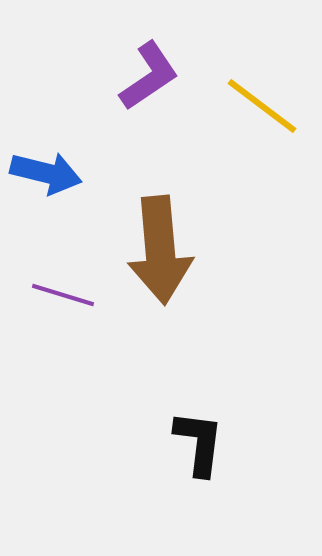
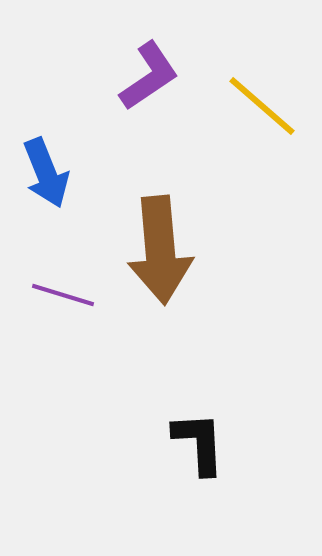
yellow line: rotated 4 degrees clockwise
blue arrow: rotated 54 degrees clockwise
black L-shape: rotated 10 degrees counterclockwise
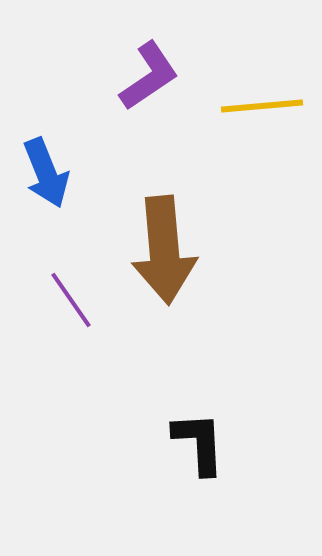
yellow line: rotated 46 degrees counterclockwise
brown arrow: moved 4 px right
purple line: moved 8 px right, 5 px down; rotated 38 degrees clockwise
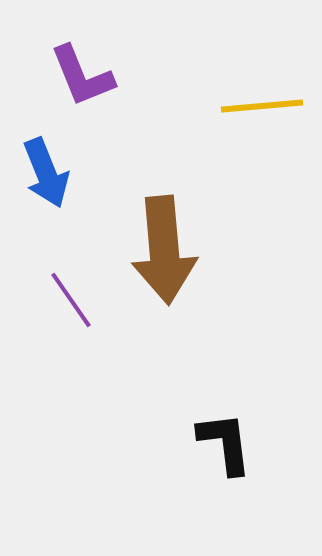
purple L-shape: moved 67 px left; rotated 102 degrees clockwise
black L-shape: moved 26 px right; rotated 4 degrees counterclockwise
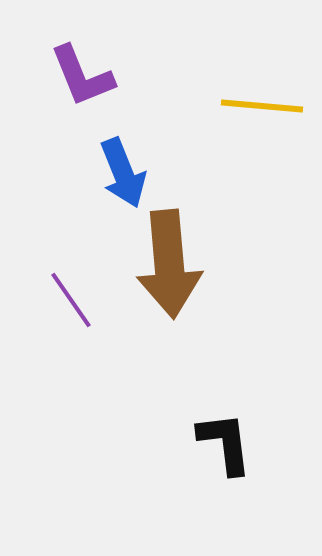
yellow line: rotated 10 degrees clockwise
blue arrow: moved 77 px right
brown arrow: moved 5 px right, 14 px down
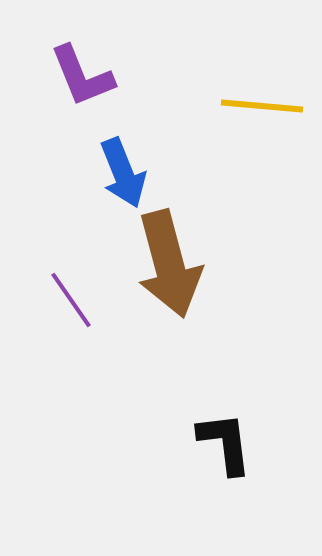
brown arrow: rotated 10 degrees counterclockwise
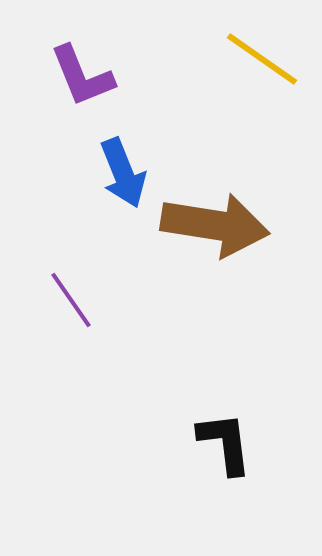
yellow line: moved 47 px up; rotated 30 degrees clockwise
brown arrow: moved 46 px right, 39 px up; rotated 66 degrees counterclockwise
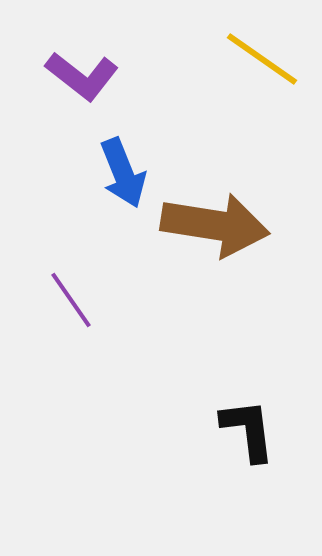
purple L-shape: rotated 30 degrees counterclockwise
black L-shape: moved 23 px right, 13 px up
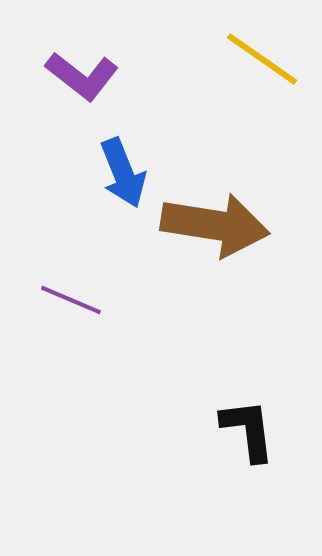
purple line: rotated 32 degrees counterclockwise
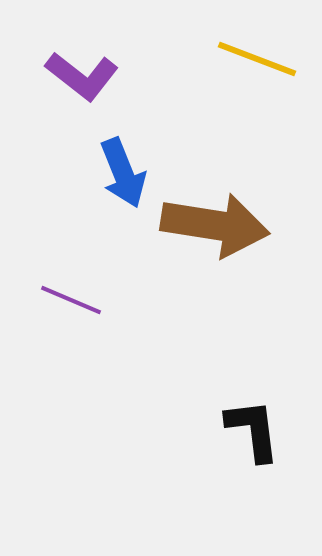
yellow line: moved 5 px left; rotated 14 degrees counterclockwise
black L-shape: moved 5 px right
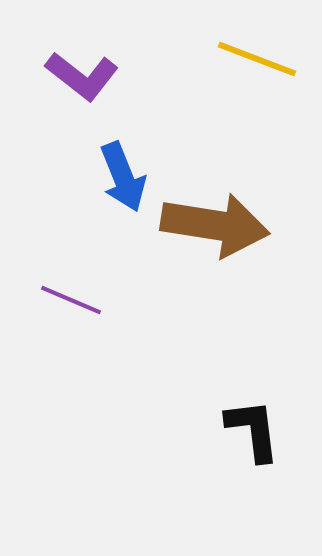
blue arrow: moved 4 px down
